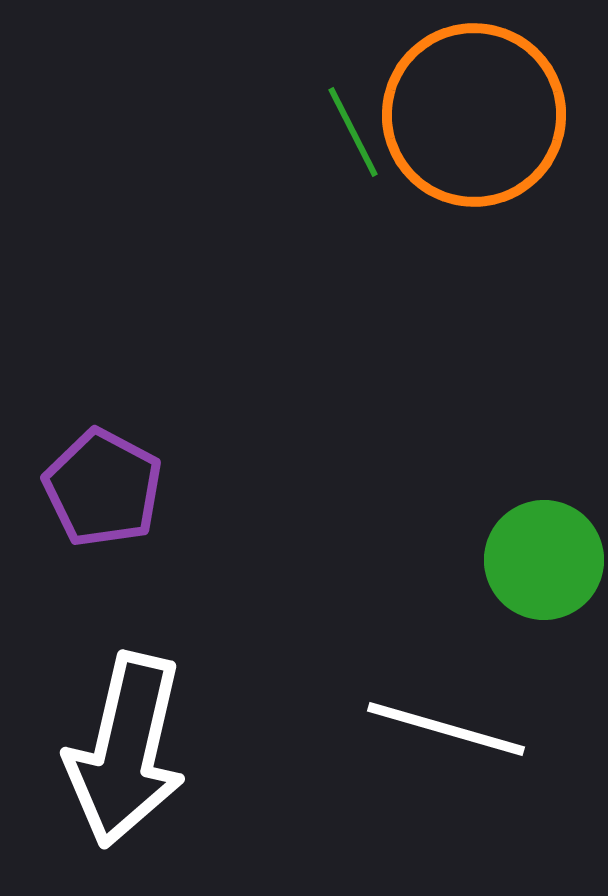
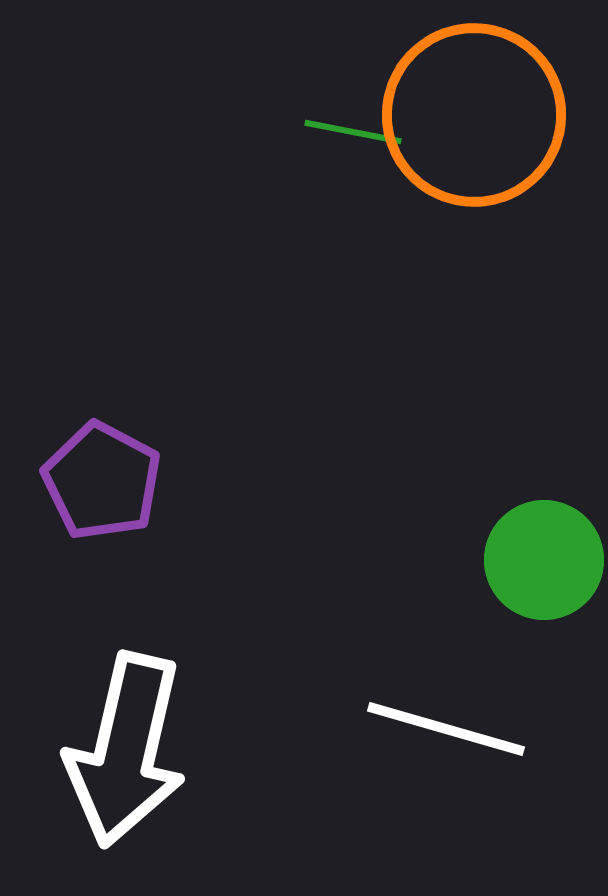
green line: rotated 52 degrees counterclockwise
purple pentagon: moved 1 px left, 7 px up
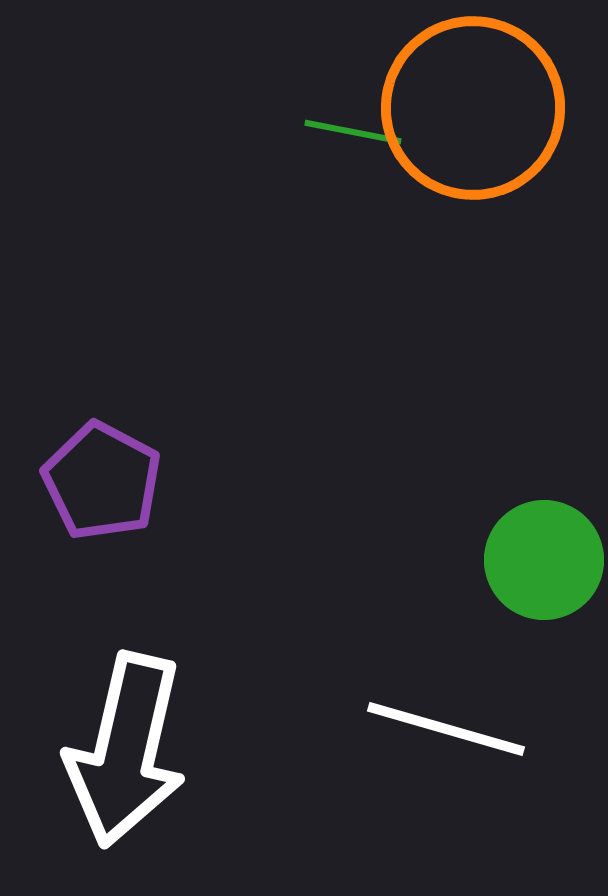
orange circle: moved 1 px left, 7 px up
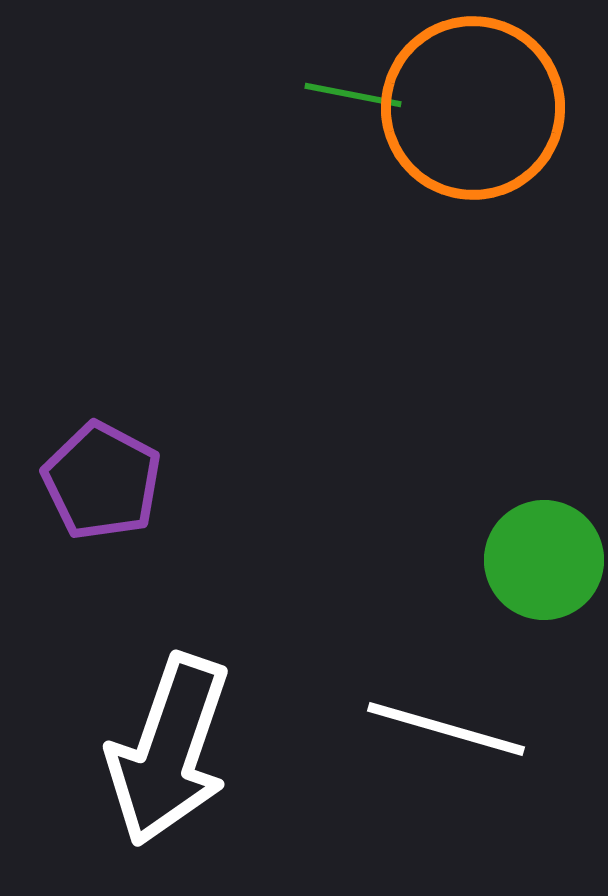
green line: moved 37 px up
white arrow: moved 43 px right; rotated 6 degrees clockwise
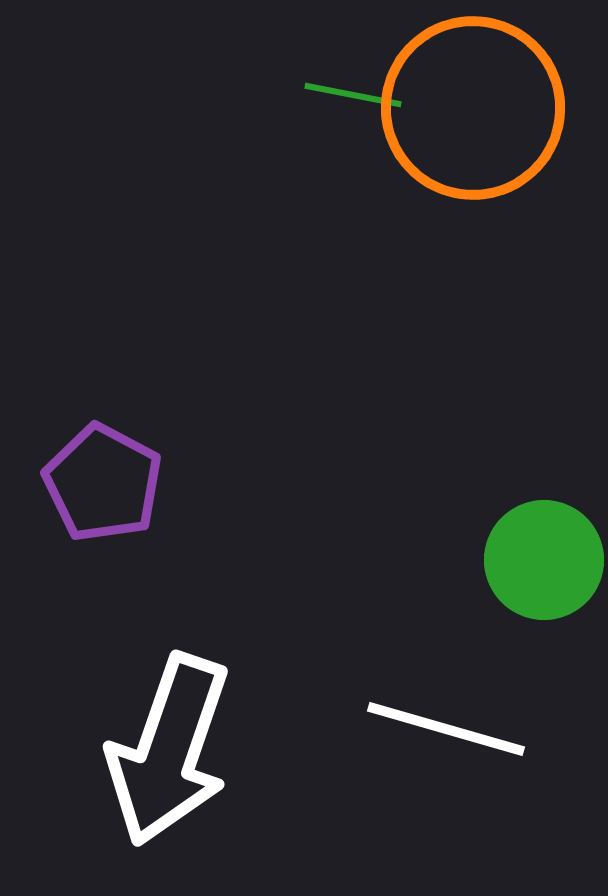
purple pentagon: moved 1 px right, 2 px down
